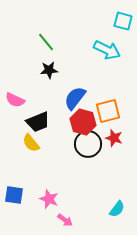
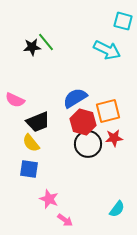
black star: moved 17 px left, 23 px up
blue semicircle: rotated 20 degrees clockwise
red star: rotated 24 degrees counterclockwise
blue square: moved 15 px right, 26 px up
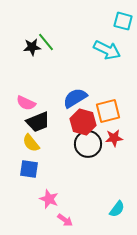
pink semicircle: moved 11 px right, 3 px down
